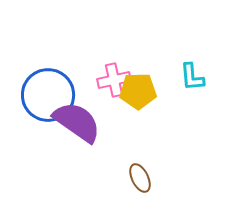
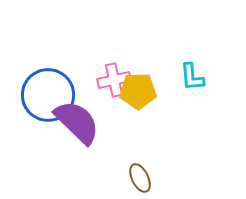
purple semicircle: rotated 9 degrees clockwise
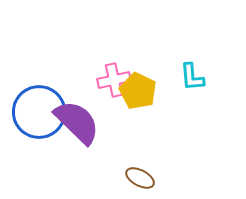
yellow pentagon: rotated 27 degrees clockwise
blue circle: moved 9 px left, 17 px down
brown ellipse: rotated 36 degrees counterclockwise
